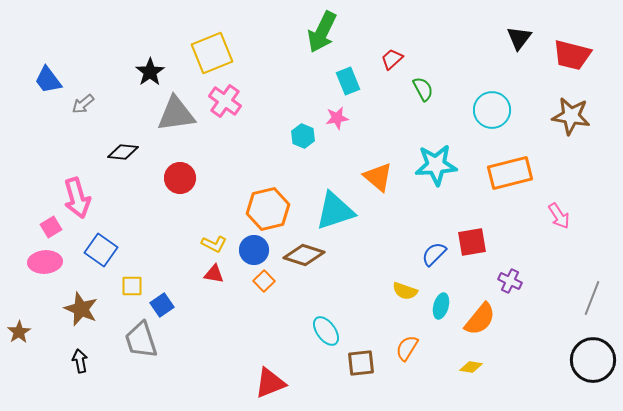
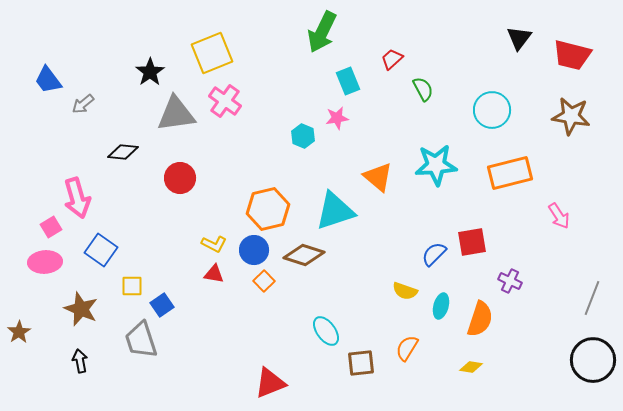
orange semicircle at (480, 319): rotated 21 degrees counterclockwise
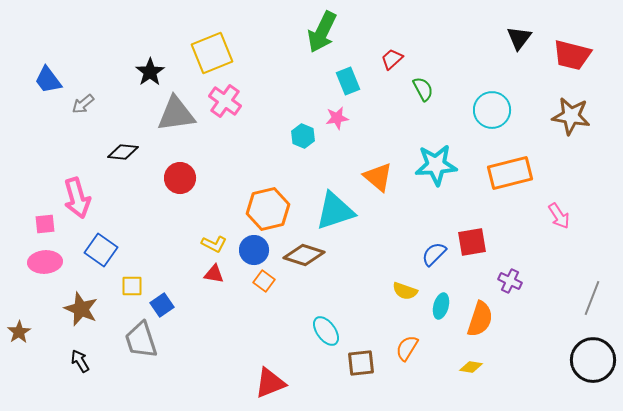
pink square at (51, 227): moved 6 px left, 3 px up; rotated 25 degrees clockwise
orange square at (264, 281): rotated 10 degrees counterclockwise
black arrow at (80, 361): rotated 20 degrees counterclockwise
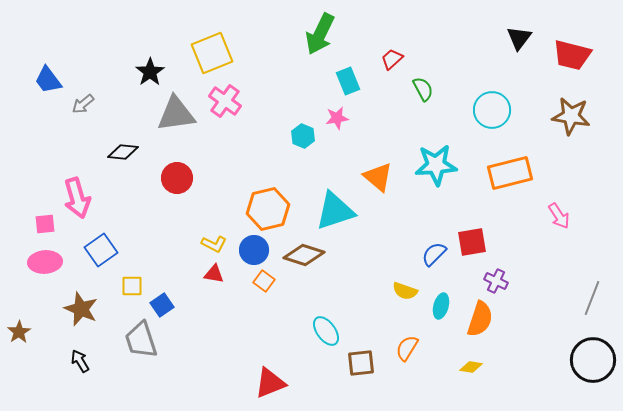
green arrow at (322, 32): moved 2 px left, 2 px down
red circle at (180, 178): moved 3 px left
blue square at (101, 250): rotated 20 degrees clockwise
purple cross at (510, 281): moved 14 px left
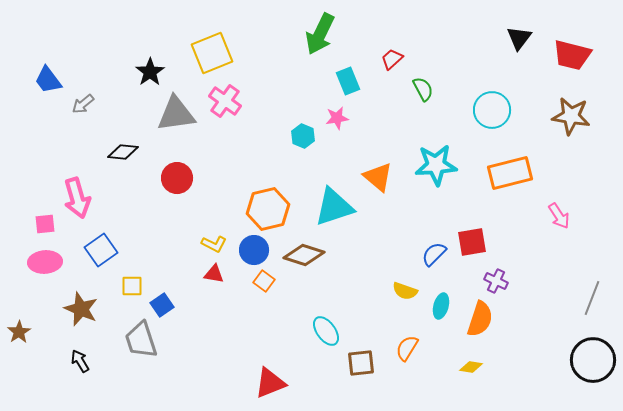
cyan triangle at (335, 211): moved 1 px left, 4 px up
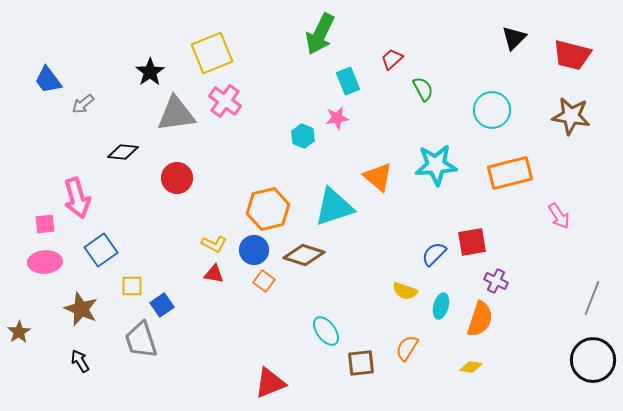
black triangle at (519, 38): moved 5 px left; rotated 8 degrees clockwise
